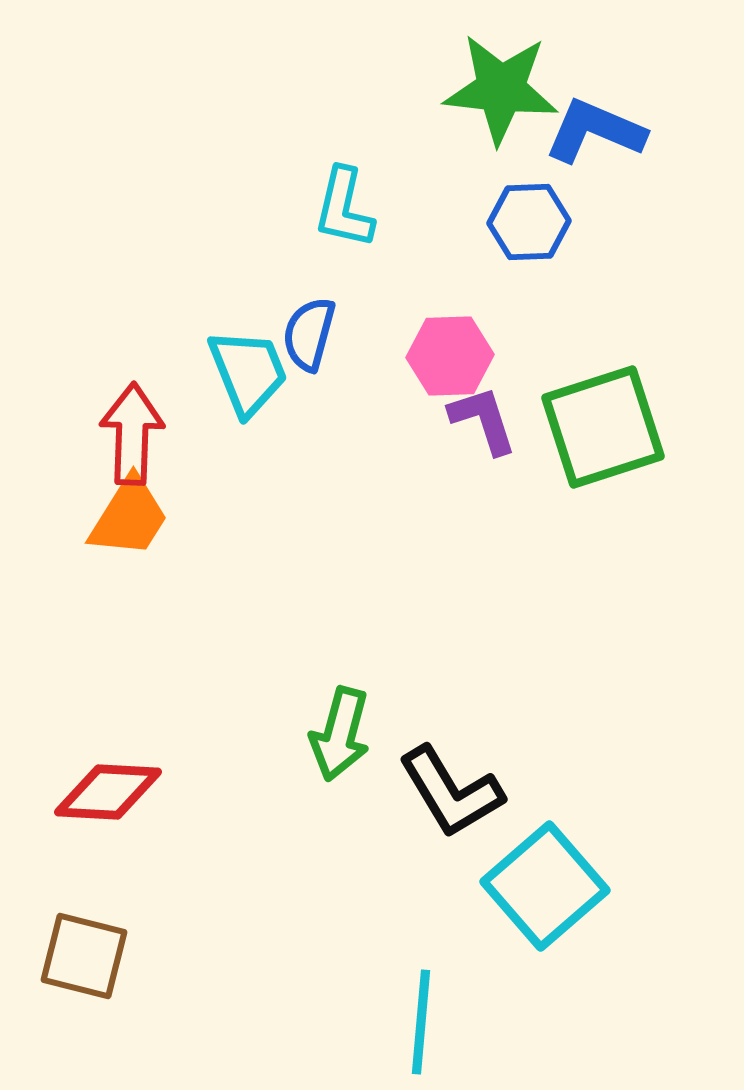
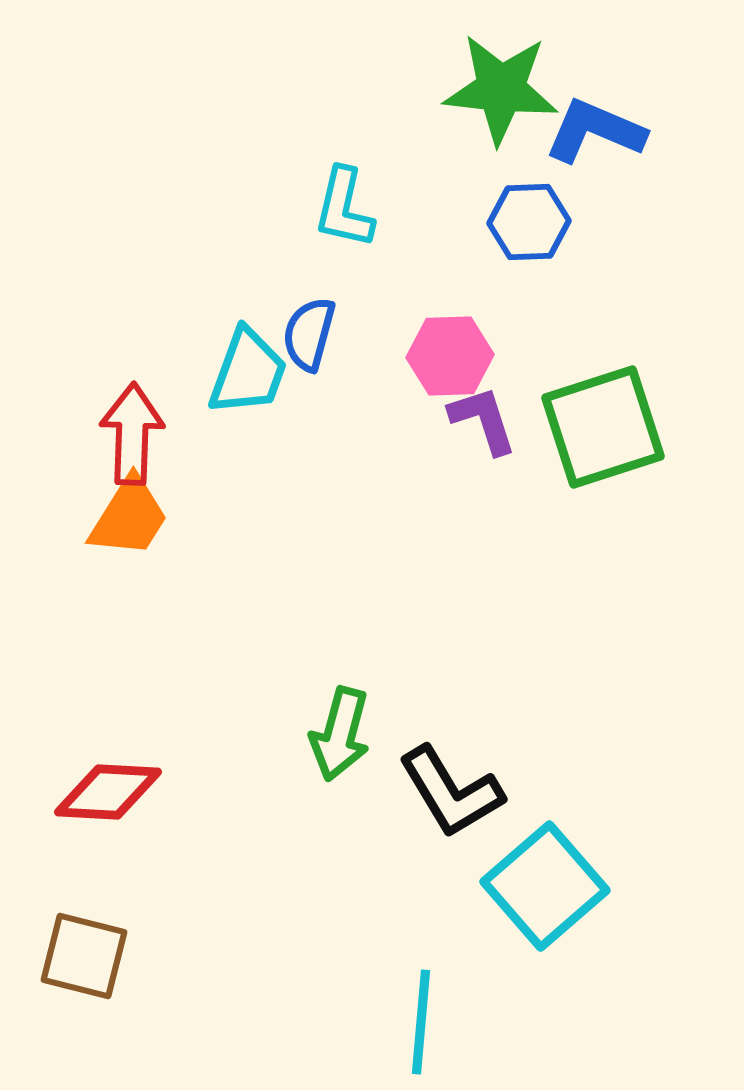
cyan trapezoid: rotated 42 degrees clockwise
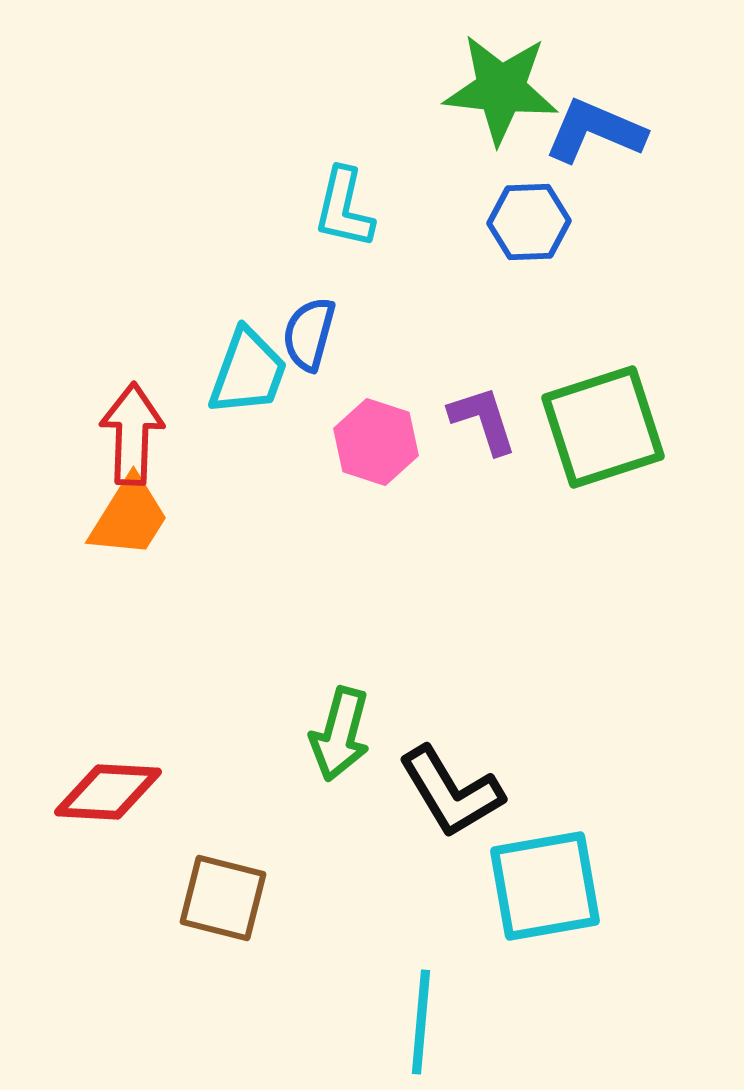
pink hexagon: moved 74 px left, 86 px down; rotated 20 degrees clockwise
cyan square: rotated 31 degrees clockwise
brown square: moved 139 px right, 58 px up
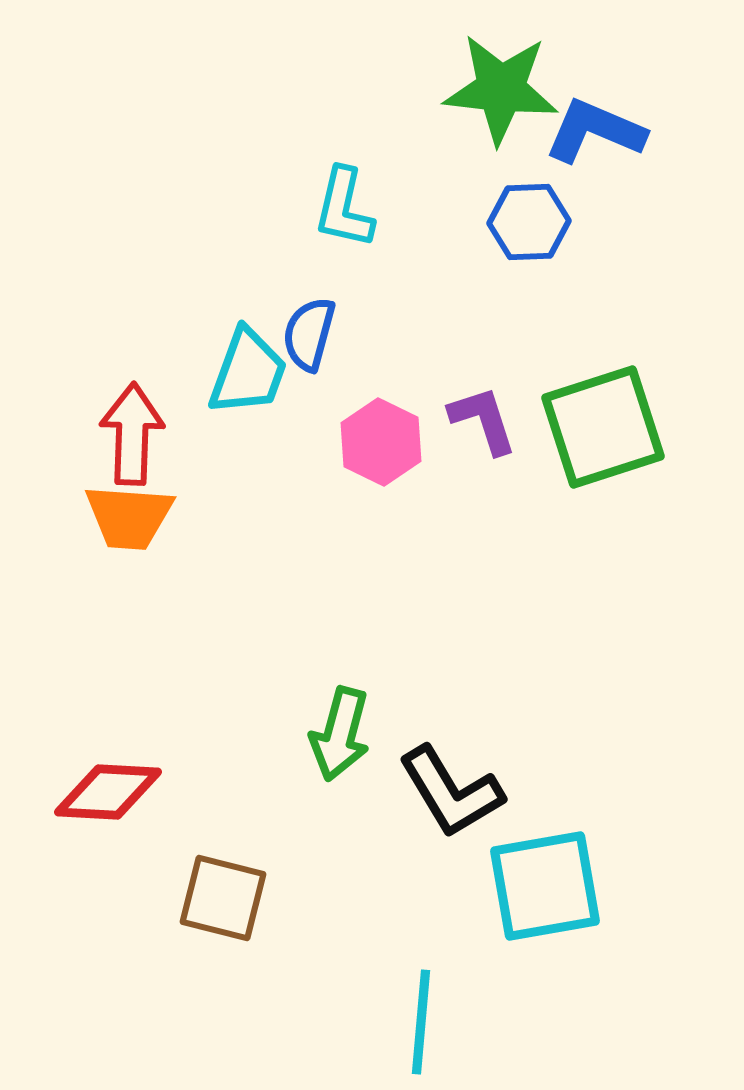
pink hexagon: moved 5 px right; rotated 8 degrees clockwise
orange trapezoid: rotated 62 degrees clockwise
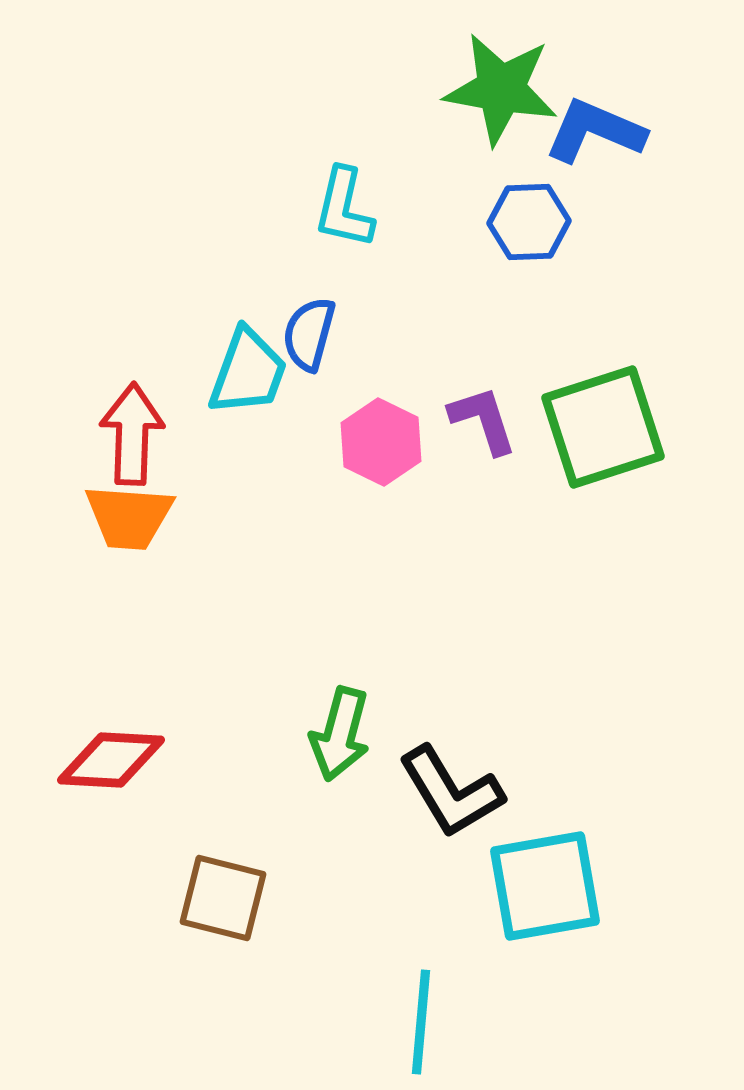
green star: rotated 4 degrees clockwise
red diamond: moved 3 px right, 32 px up
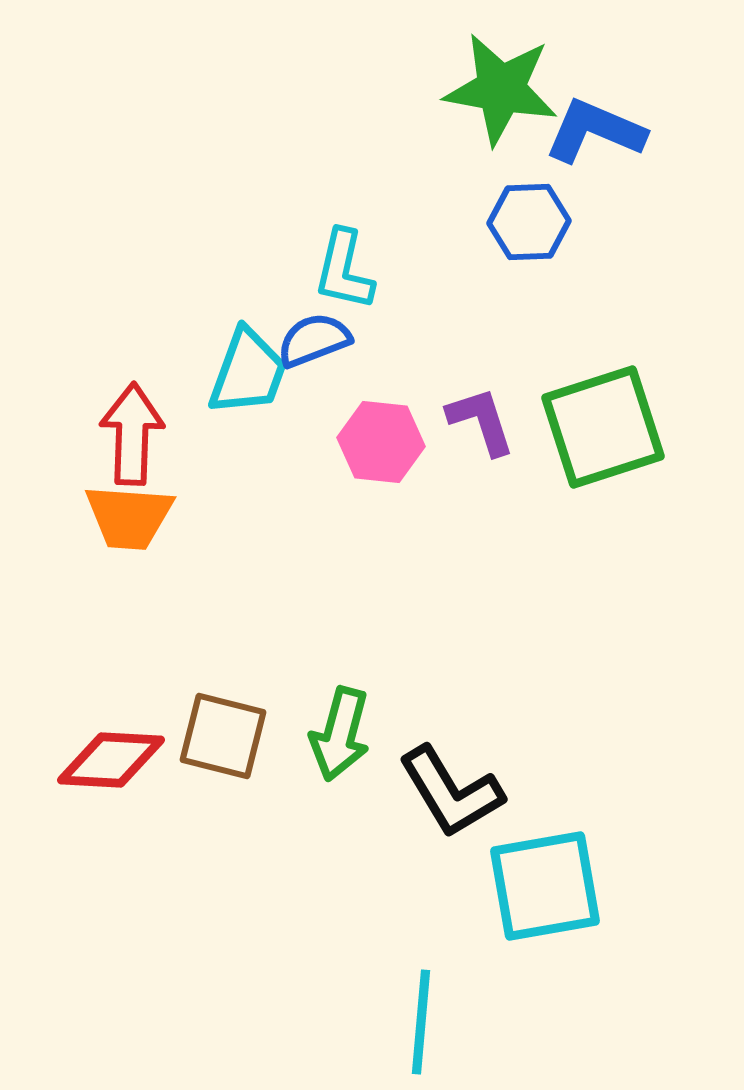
cyan L-shape: moved 62 px down
blue semicircle: moved 5 px right, 6 px down; rotated 54 degrees clockwise
purple L-shape: moved 2 px left, 1 px down
pink hexagon: rotated 20 degrees counterclockwise
brown square: moved 162 px up
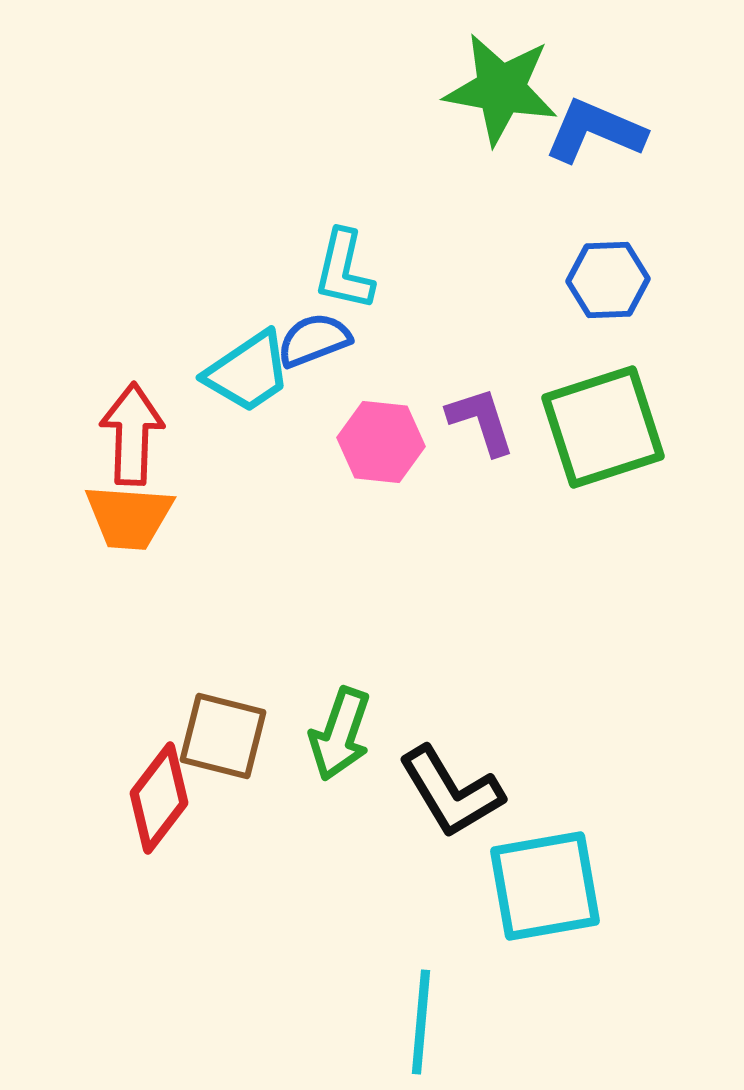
blue hexagon: moved 79 px right, 58 px down
cyan trapezoid: rotated 36 degrees clockwise
green arrow: rotated 4 degrees clockwise
red diamond: moved 48 px right, 38 px down; rotated 56 degrees counterclockwise
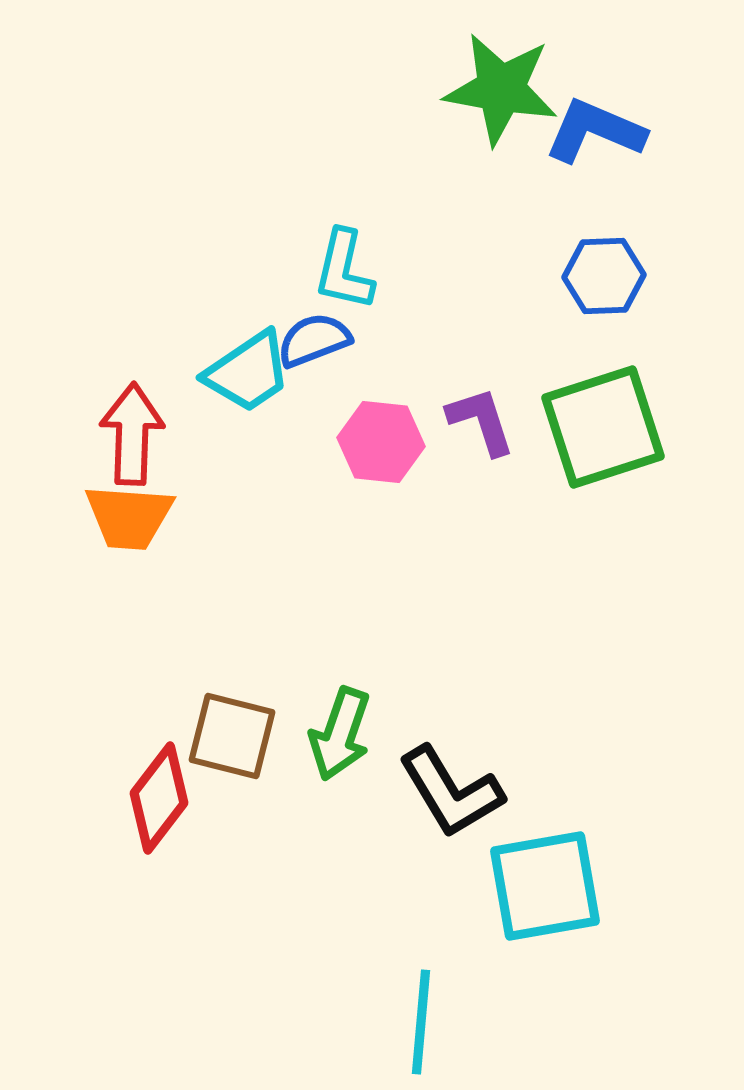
blue hexagon: moved 4 px left, 4 px up
brown square: moved 9 px right
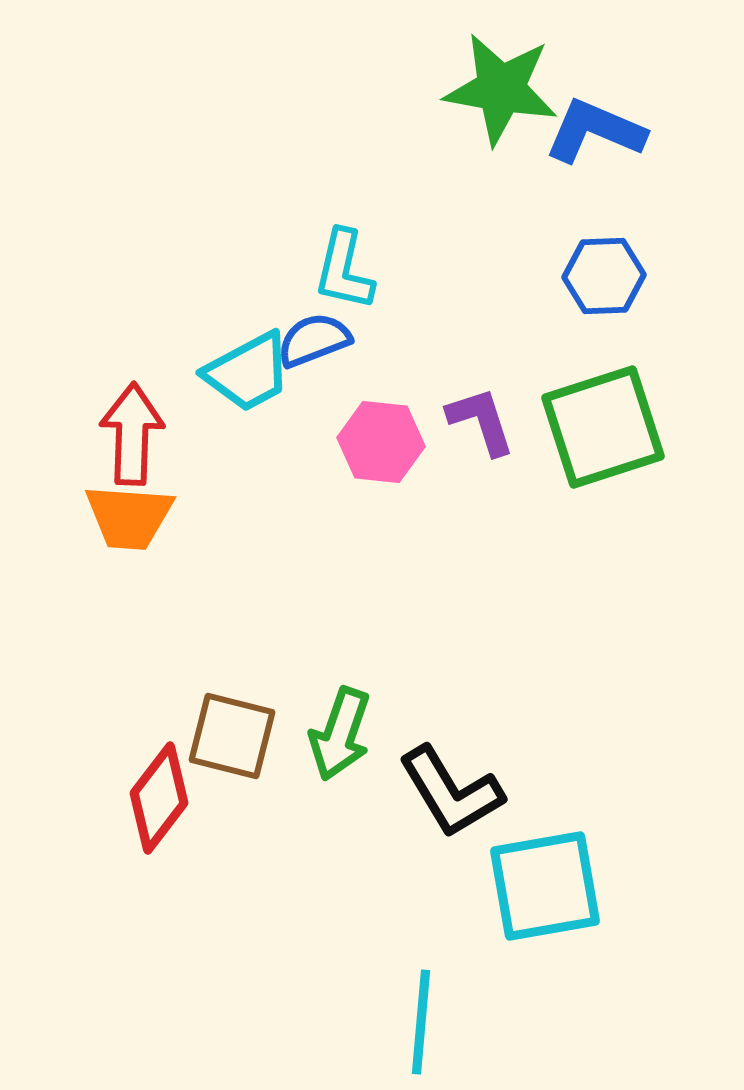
cyan trapezoid: rotated 6 degrees clockwise
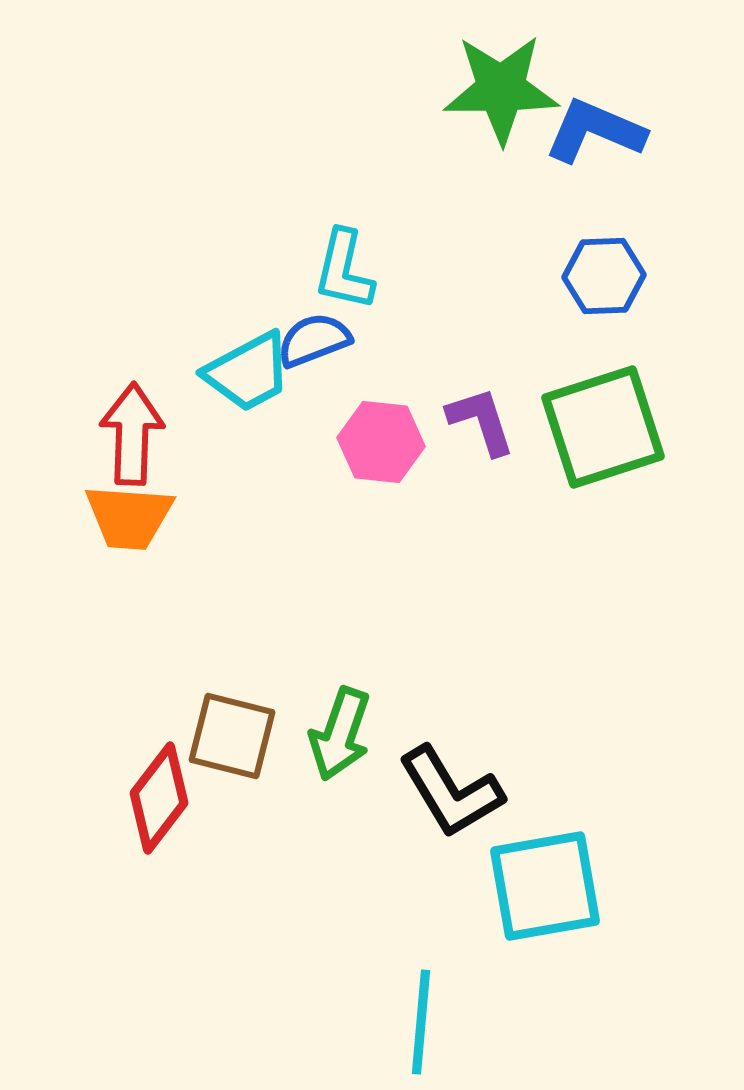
green star: rotated 10 degrees counterclockwise
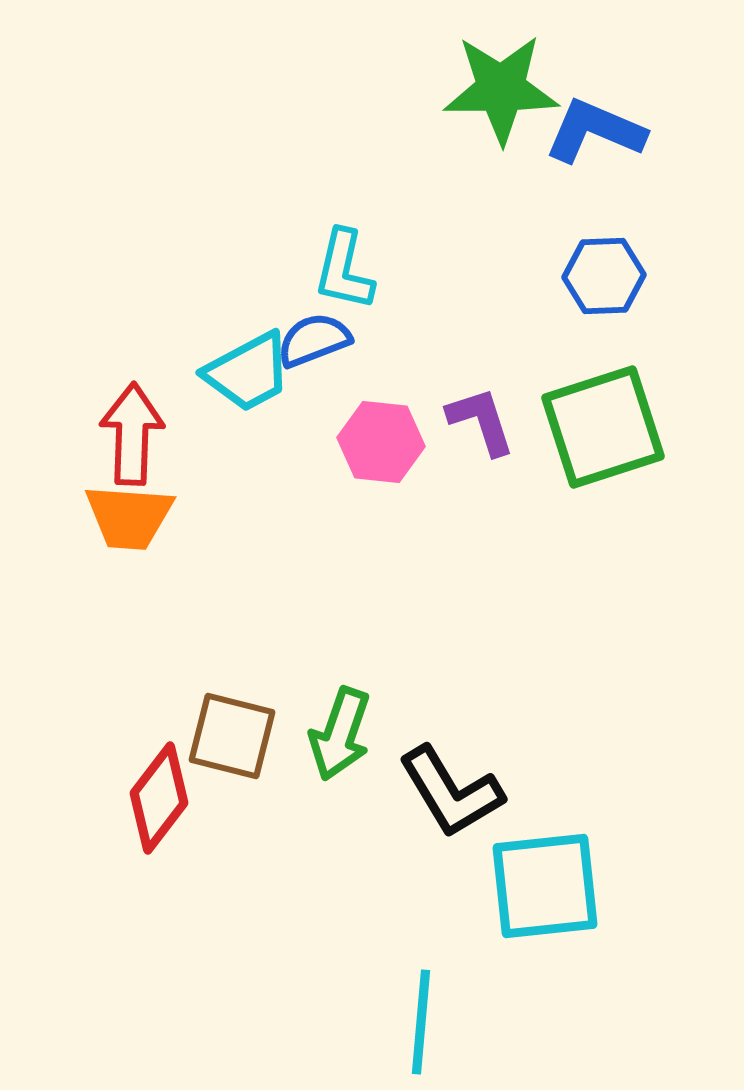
cyan square: rotated 4 degrees clockwise
